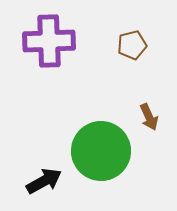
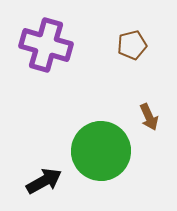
purple cross: moved 3 px left, 4 px down; rotated 18 degrees clockwise
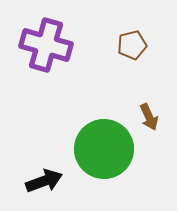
green circle: moved 3 px right, 2 px up
black arrow: rotated 9 degrees clockwise
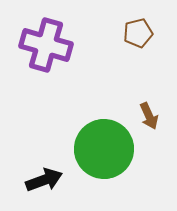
brown pentagon: moved 6 px right, 12 px up
brown arrow: moved 1 px up
black arrow: moved 1 px up
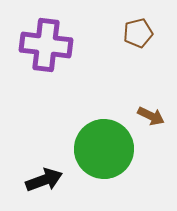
purple cross: rotated 9 degrees counterclockwise
brown arrow: moved 2 px right; rotated 40 degrees counterclockwise
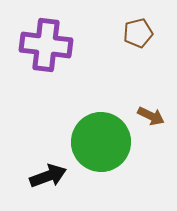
green circle: moved 3 px left, 7 px up
black arrow: moved 4 px right, 4 px up
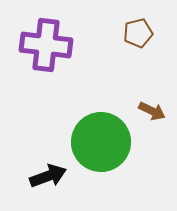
brown arrow: moved 1 px right, 5 px up
